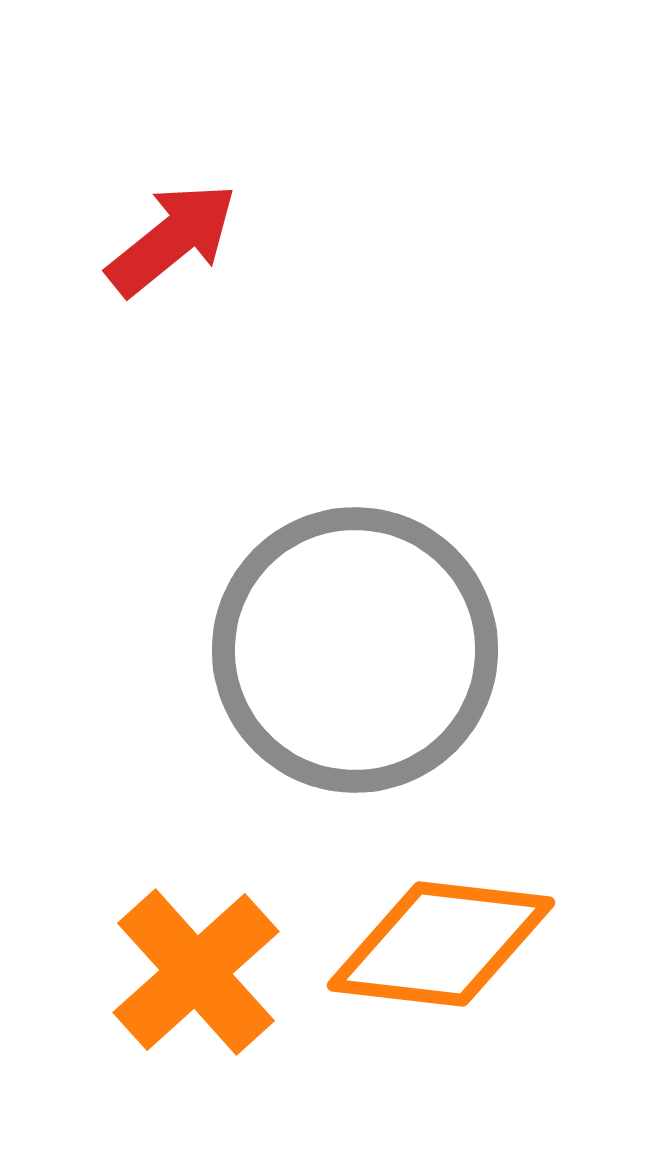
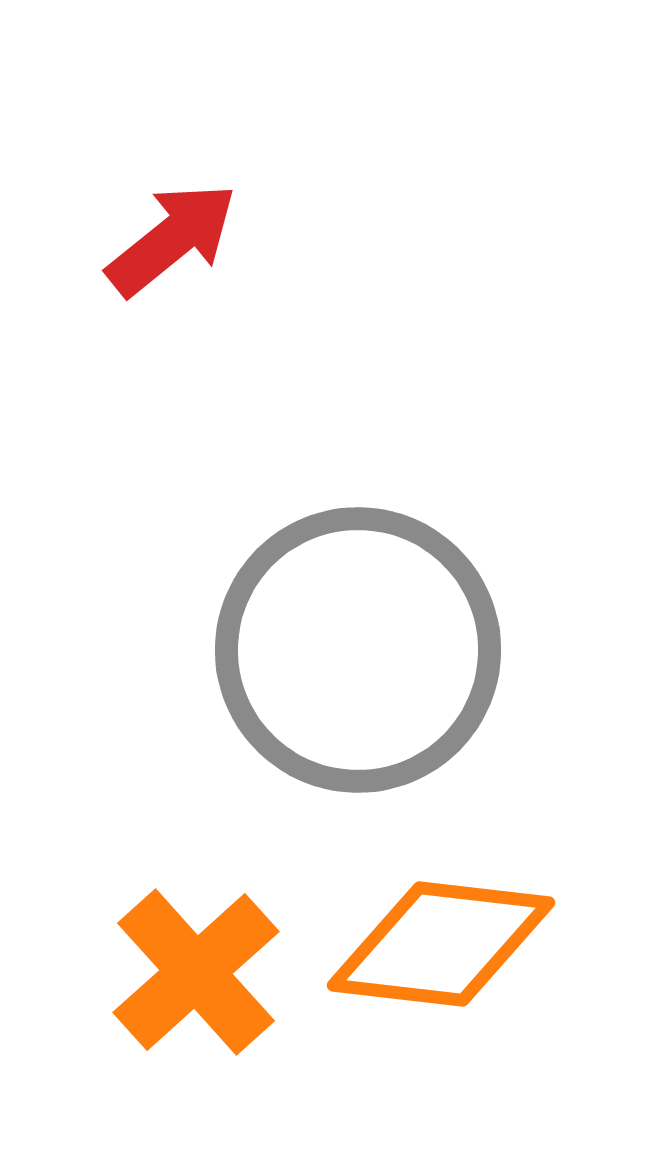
gray circle: moved 3 px right
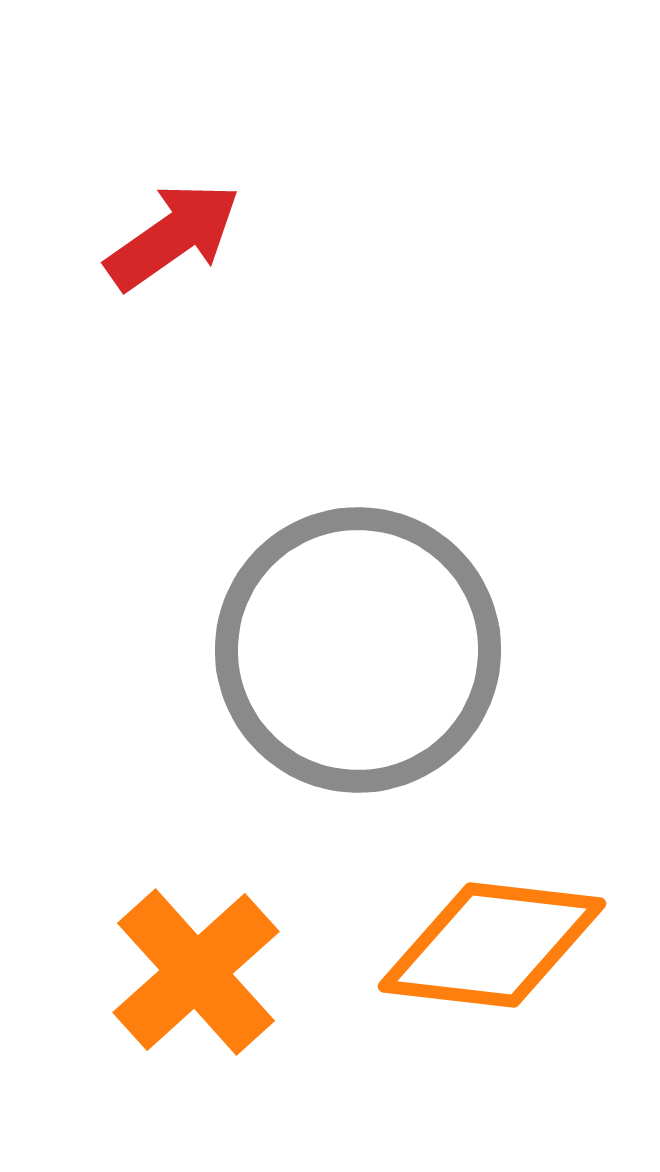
red arrow: moved 1 px right, 3 px up; rotated 4 degrees clockwise
orange diamond: moved 51 px right, 1 px down
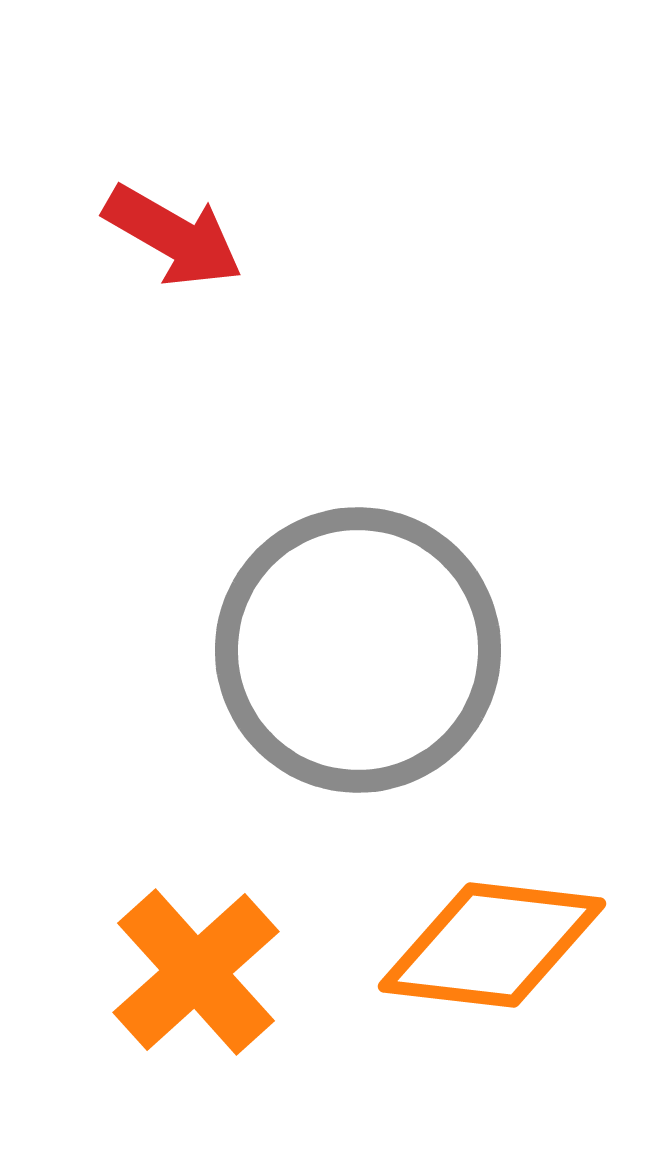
red arrow: rotated 65 degrees clockwise
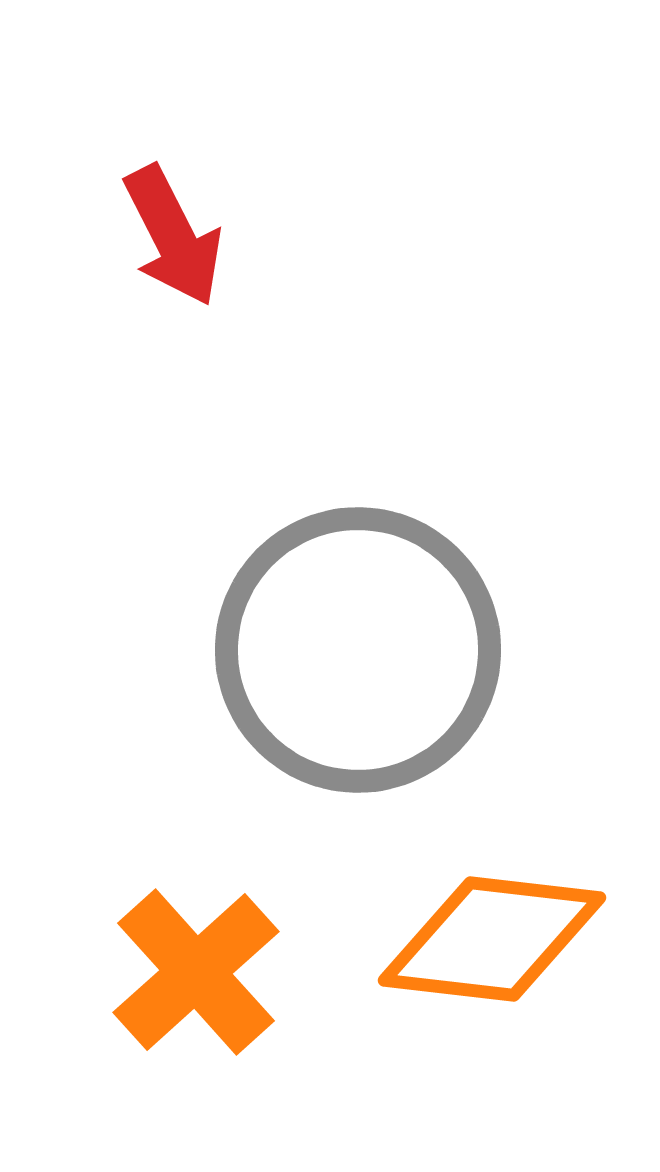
red arrow: rotated 33 degrees clockwise
orange diamond: moved 6 px up
